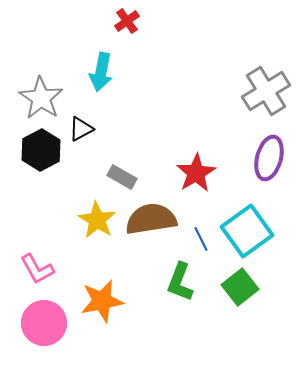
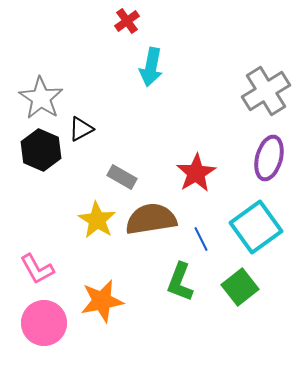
cyan arrow: moved 50 px right, 5 px up
black hexagon: rotated 9 degrees counterclockwise
cyan square: moved 9 px right, 4 px up
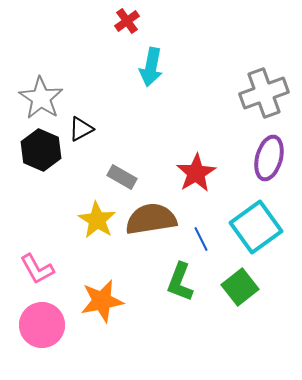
gray cross: moved 2 px left, 2 px down; rotated 12 degrees clockwise
pink circle: moved 2 px left, 2 px down
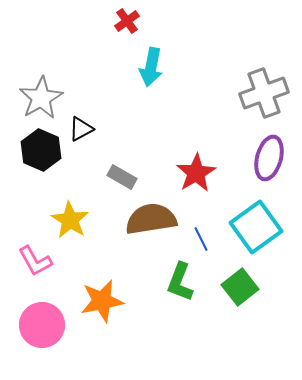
gray star: rotated 9 degrees clockwise
yellow star: moved 27 px left
pink L-shape: moved 2 px left, 8 px up
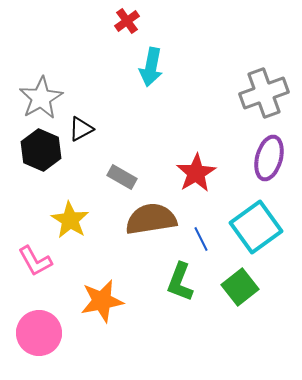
pink circle: moved 3 px left, 8 px down
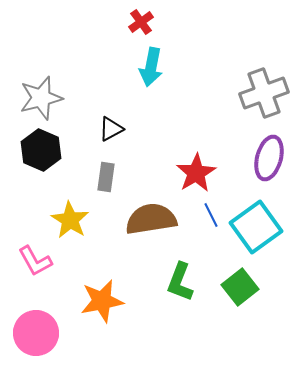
red cross: moved 14 px right, 1 px down
gray star: rotated 15 degrees clockwise
black triangle: moved 30 px right
gray rectangle: moved 16 px left; rotated 68 degrees clockwise
blue line: moved 10 px right, 24 px up
pink circle: moved 3 px left
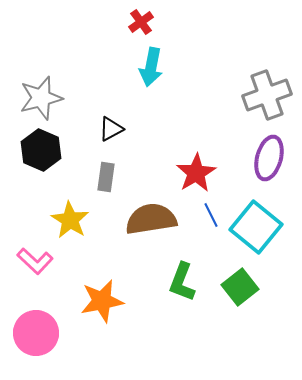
gray cross: moved 3 px right, 2 px down
cyan square: rotated 15 degrees counterclockwise
pink L-shape: rotated 18 degrees counterclockwise
green L-shape: moved 2 px right
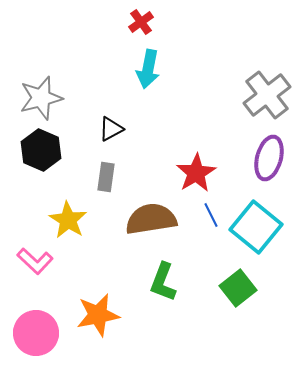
cyan arrow: moved 3 px left, 2 px down
gray cross: rotated 18 degrees counterclockwise
yellow star: moved 2 px left
green L-shape: moved 19 px left
green square: moved 2 px left, 1 px down
orange star: moved 4 px left, 14 px down
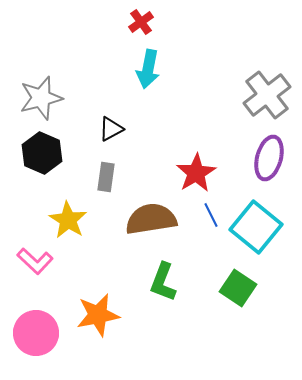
black hexagon: moved 1 px right, 3 px down
green square: rotated 18 degrees counterclockwise
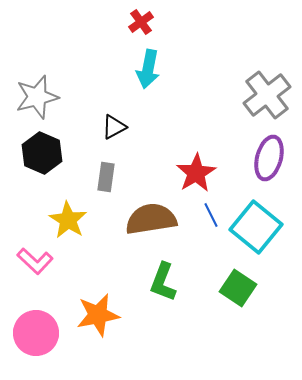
gray star: moved 4 px left, 1 px up
black triangle: moved 3 px right, 2 px up
